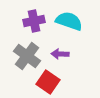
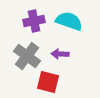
red square: rotated 20 degrees counterclockwise
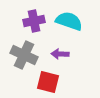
gray cross: moved 3 px left, 1 px up; rotated 12 degrees counterclockwise
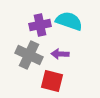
purple cross: moved 6 px right, 4 px down
gray cross: moved 5 px right
red square: moved 4 px right, 1 px up
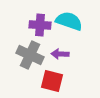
purple cross: rotated 15 degrees clockwise
gray cross: moved 1 px right
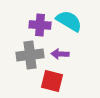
cyan semicircle: rotated 12 degrees clockwise
gray cross: rotated 32 degrees counterclockwise
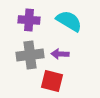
purple cross: moved 11 px left, 5 px up
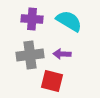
purple cross: moved 3 px right, 1 px up
purple arrow: moved 2 px right
